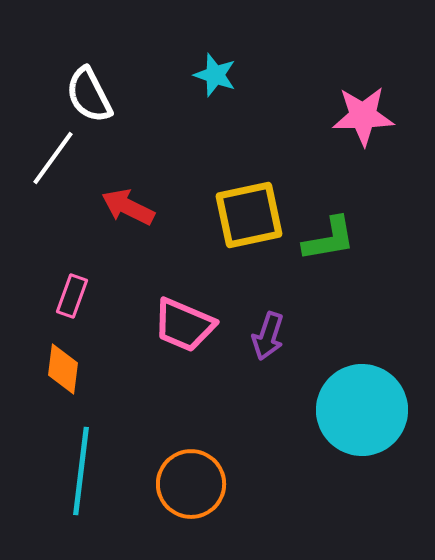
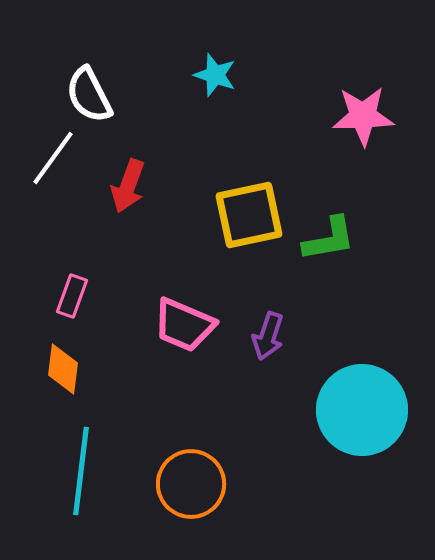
red arrow: moved 21 px up; rotated 96 degrees counterclockwise
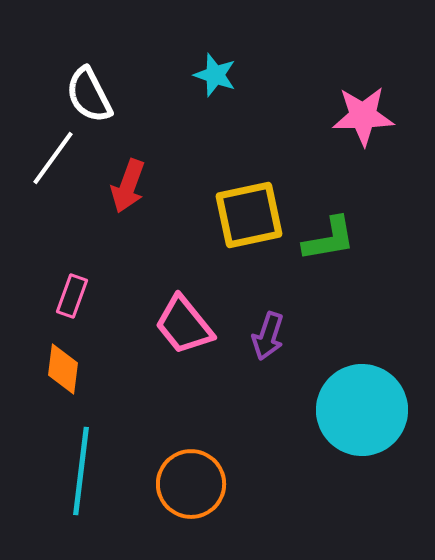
pink trapezoid: rotated 28 degrees clockwise
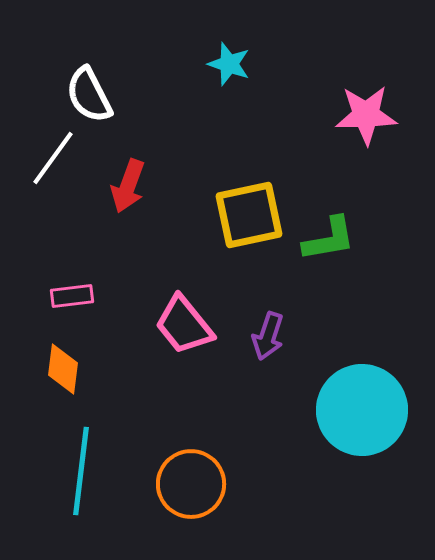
cyan star: moved 14 px right, 11 px up
pink star: moved 3 px right, 1 px up
pink rectangle: rotated 63 degrees clockwise
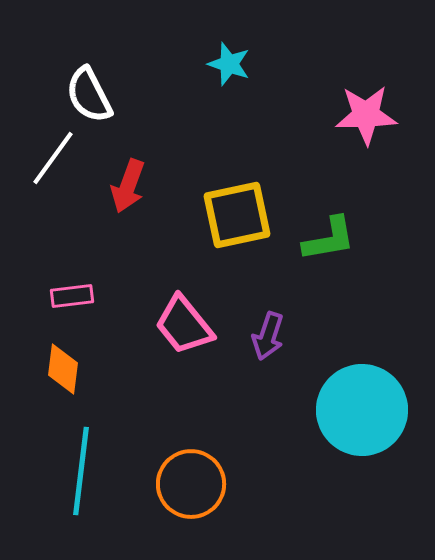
yellow square: moved 12 px left
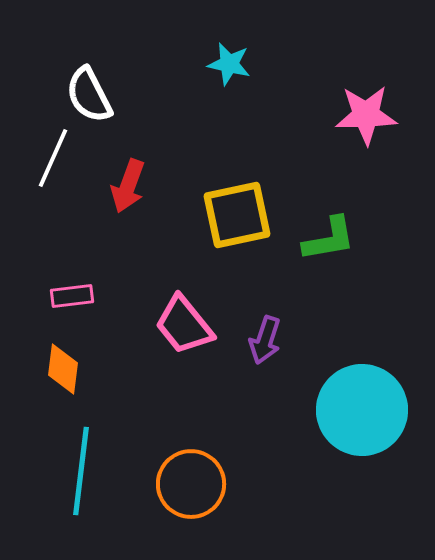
cyan star: rotated 6 degrees counterclockwise
white line: rotated 12 degrees counterclockwise
purple arrow: moved 3 px left, 4 px down
